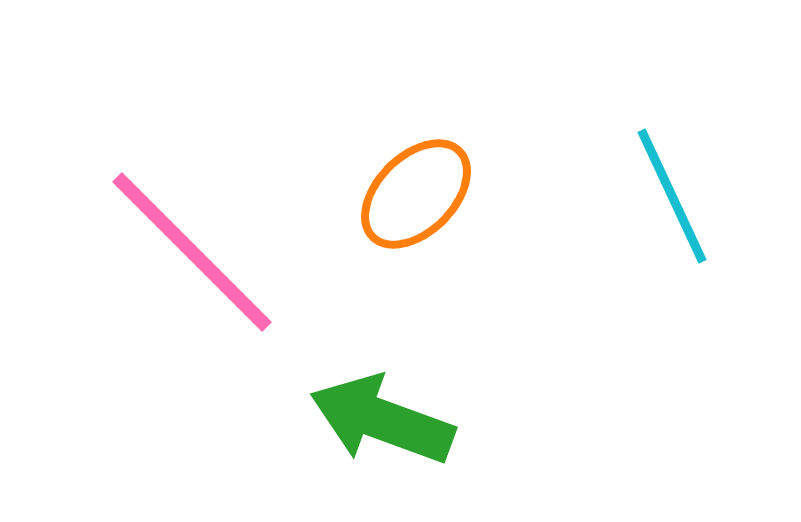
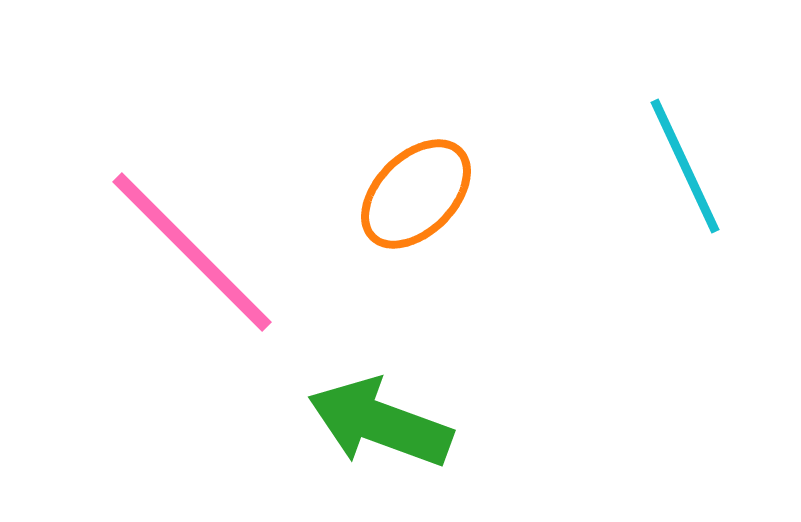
cyan line: moved 13 px right, 30 px up
green arrow: moved 2 px left, 3 px down
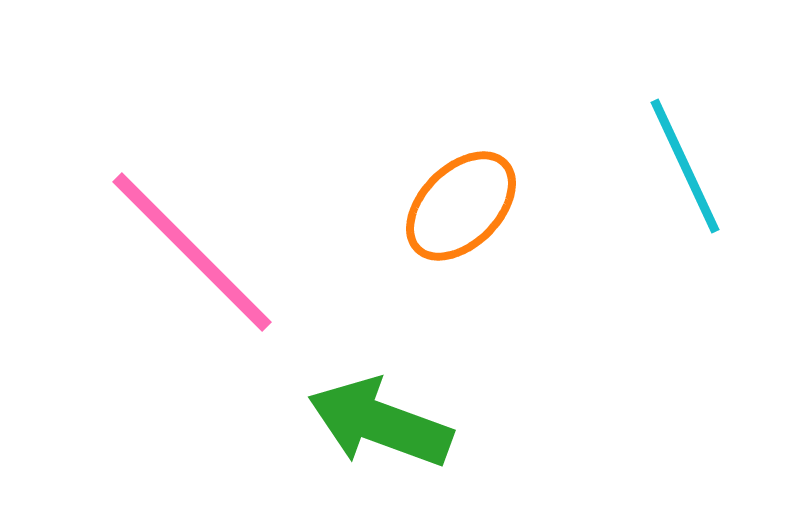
orange ellipse: moved 45 px right, 12 px down
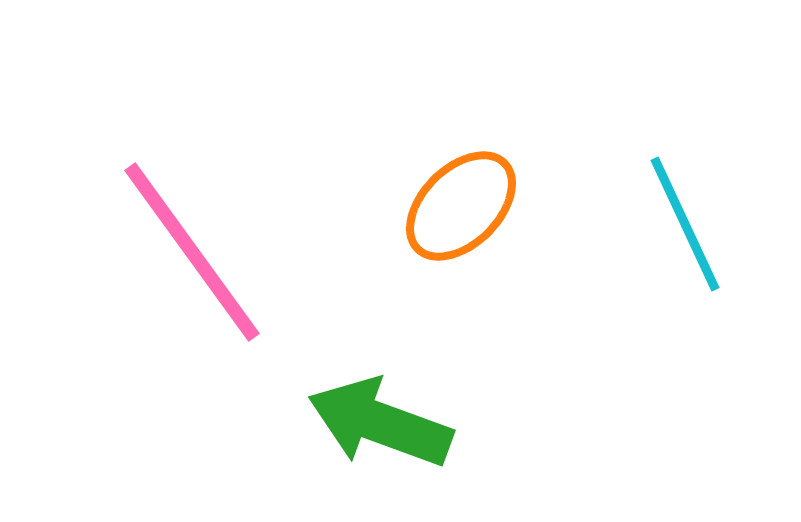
cyan line: moved 58 px down
pink line: rotated 9 degrees clockwise
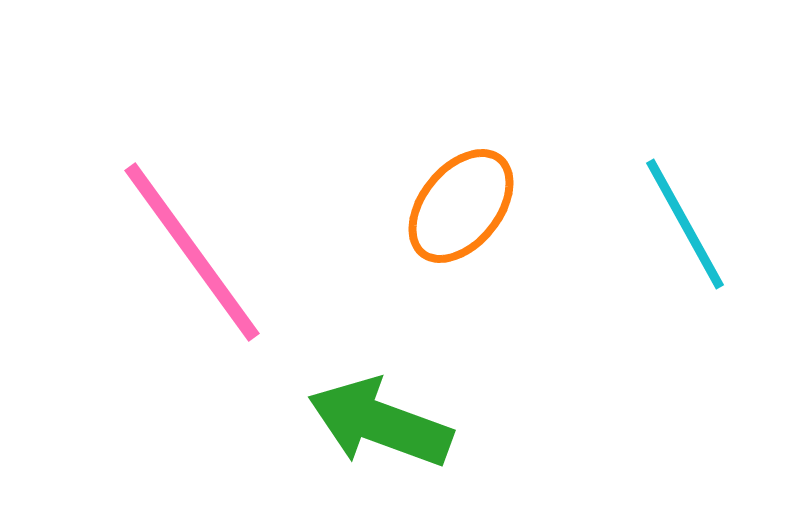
orange ellipse: rotated 6 degrees counterclockwise
cyan line: rotated 4 degrees counterclockwise
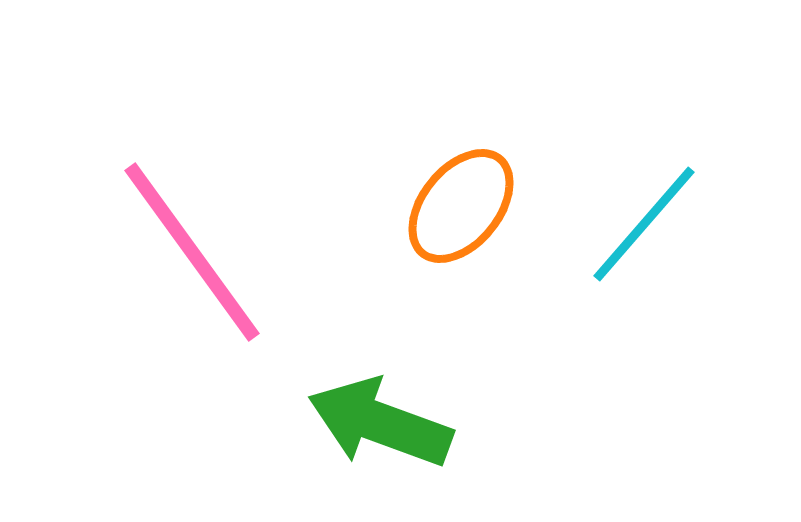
cyan line: moved 41 px left; rotated 70 degrees clockwise
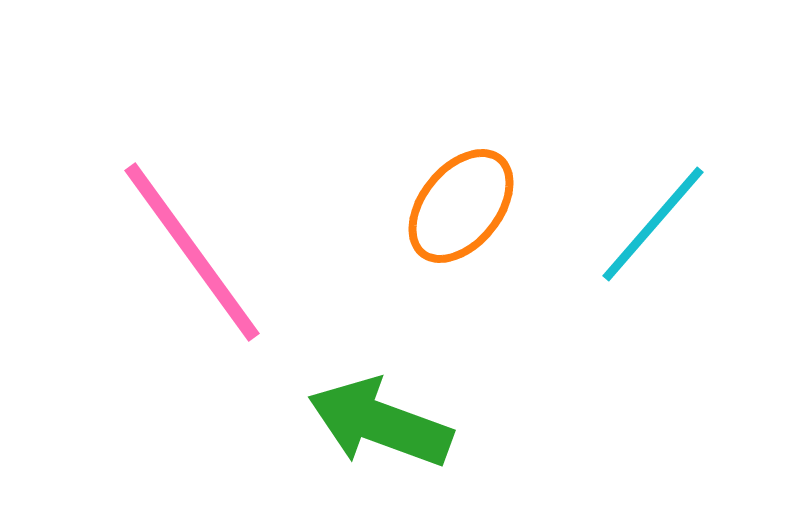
cyan line: moved 9 px right
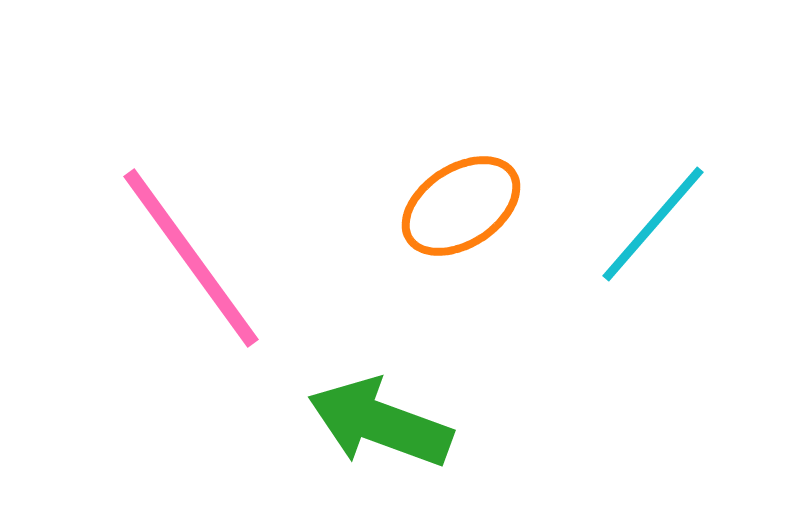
orange ellipse: rotated 18 degrees clockwise
pink line: moved 1 px left, 6 px down
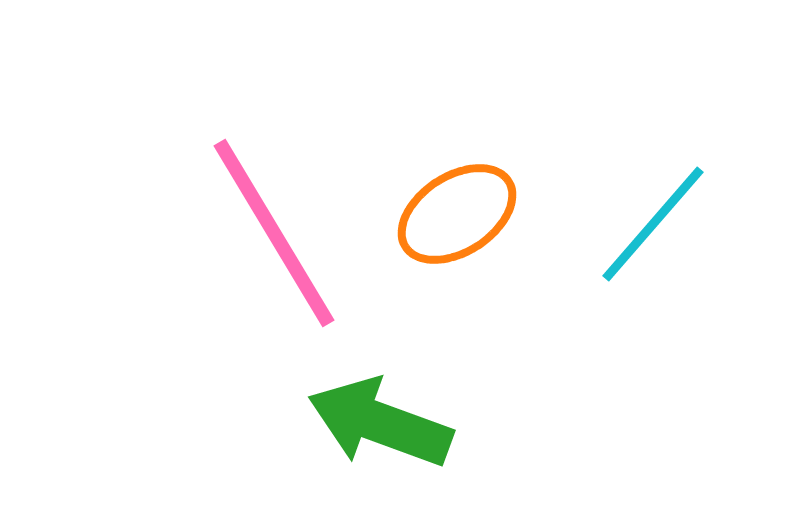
orange ellipse: moved 4 px left, 8 px down
pink line: moved 83 px right, 25 px up; rotated 5 degrees clockwise
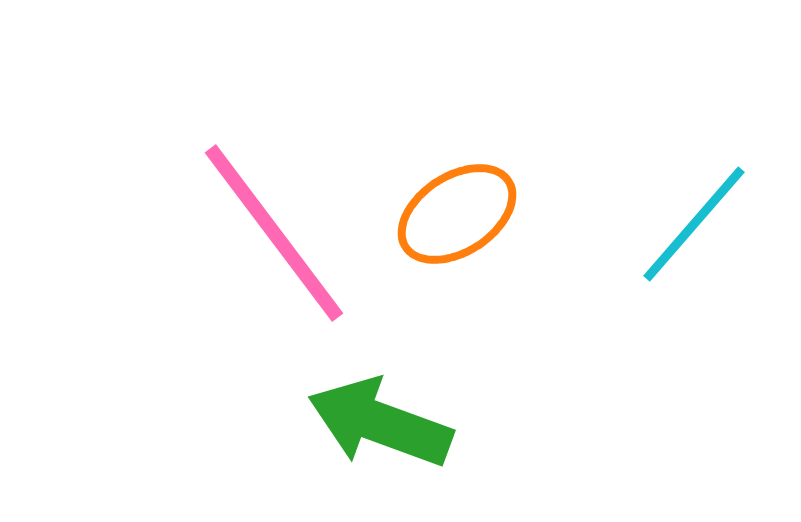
cyan line: moved 41 px right
pink line: rotated 6 degrees counterclockwise
